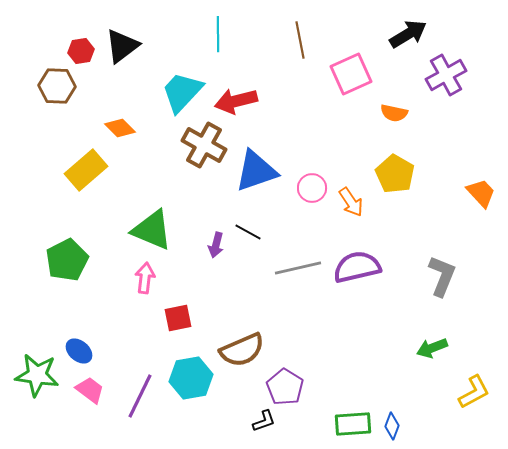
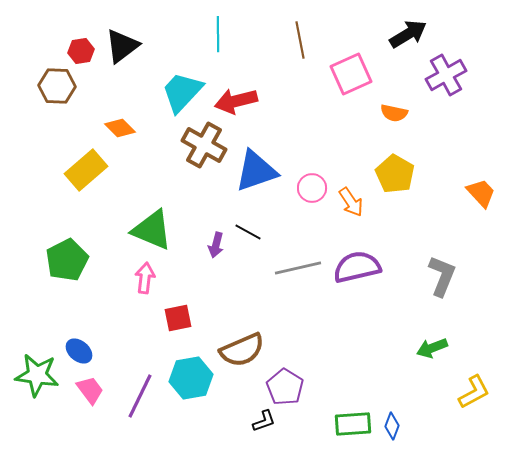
pink trapezoid: rotated 16 degrees clockwise
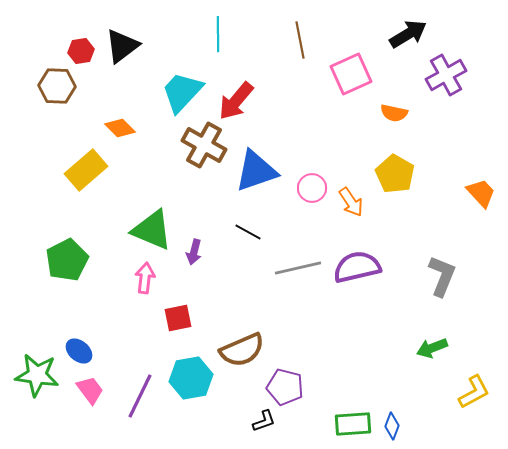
red arrow: rotated 36 degrees counterclockwise
purple arrow: moved 22 px left, 7 px down
purple pentagon: rotated 18 degrees counterclockwise
